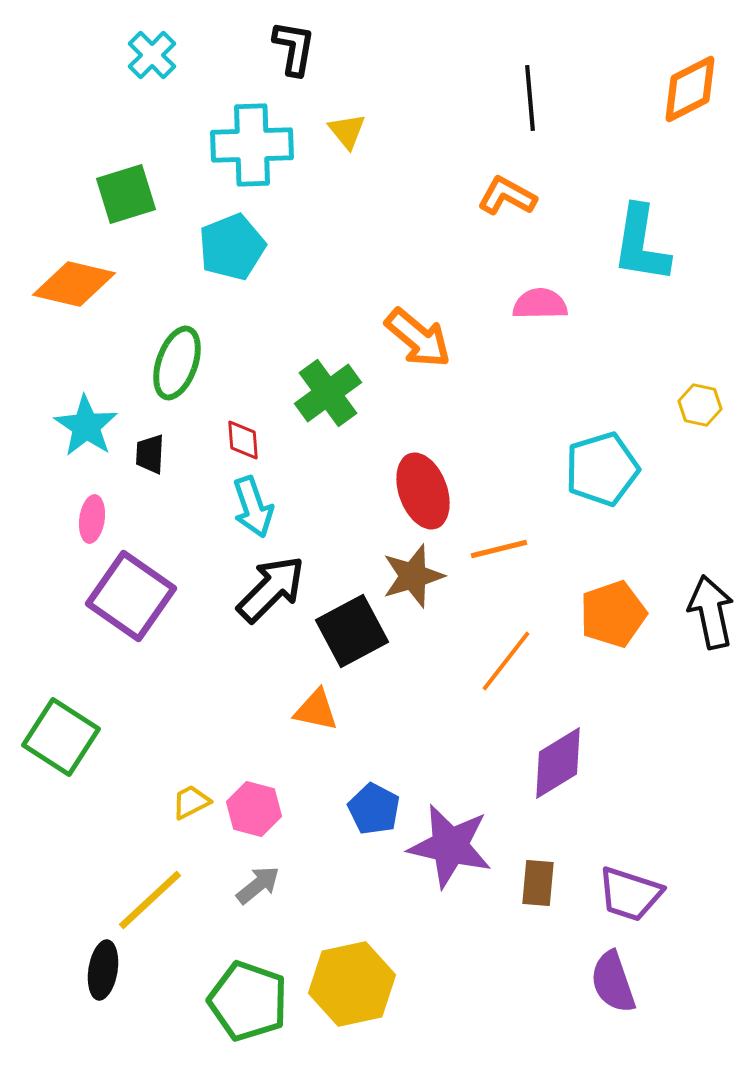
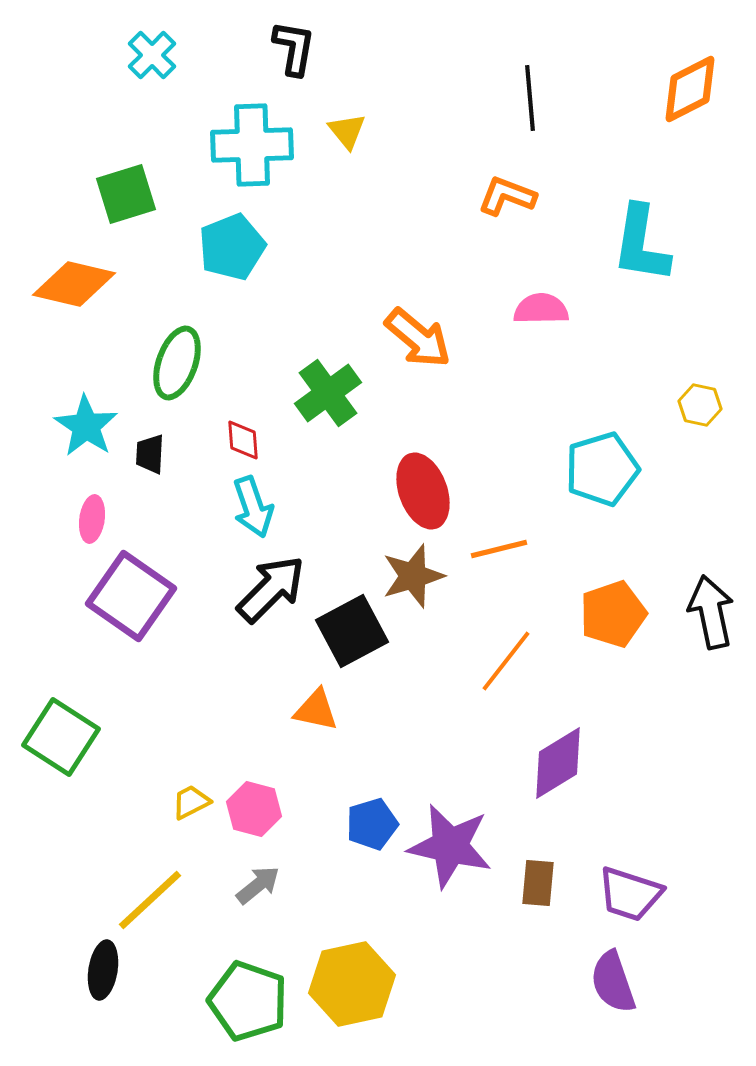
orange L-shape at (507, 196): rotated 8 degrees counterclockwise
pink semicircle at (540, 304): moved 1 px right, 5 px down
blue pentagon at (374, 809): moved 2 px left, 15 px down; rotated 27 degrees clockwise
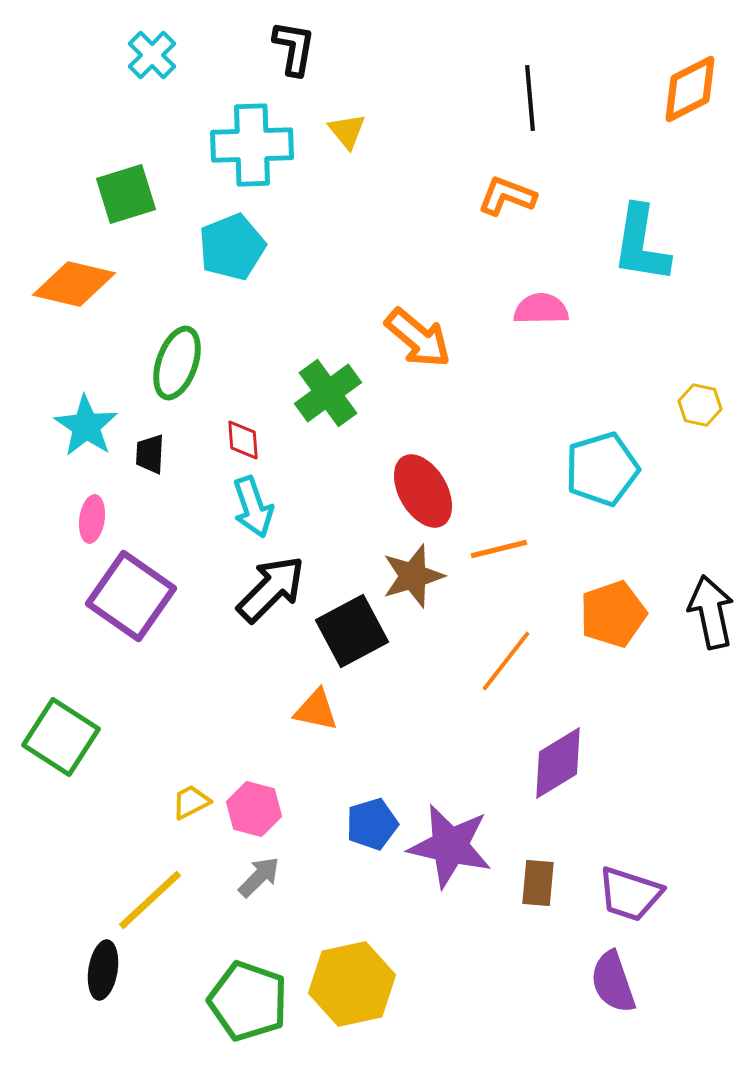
red ellipse at (423, 491): rotated 10 degrees counterclockwise
gray arrow at (258, 885): moved 1 px right, 8 px up; rotated 6 degrees counterclockwise
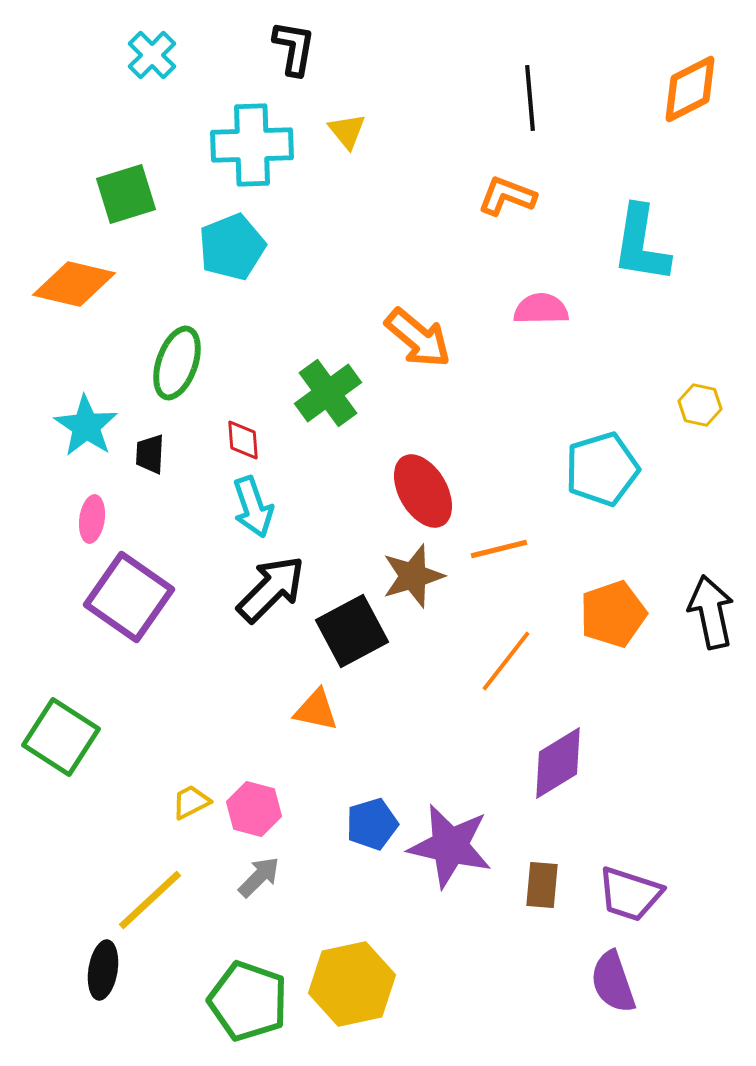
purple square at (131, 596): moved 2 px left, 1 px down
brown rectangle at (538, 883): moved 4 px right, 2 px down
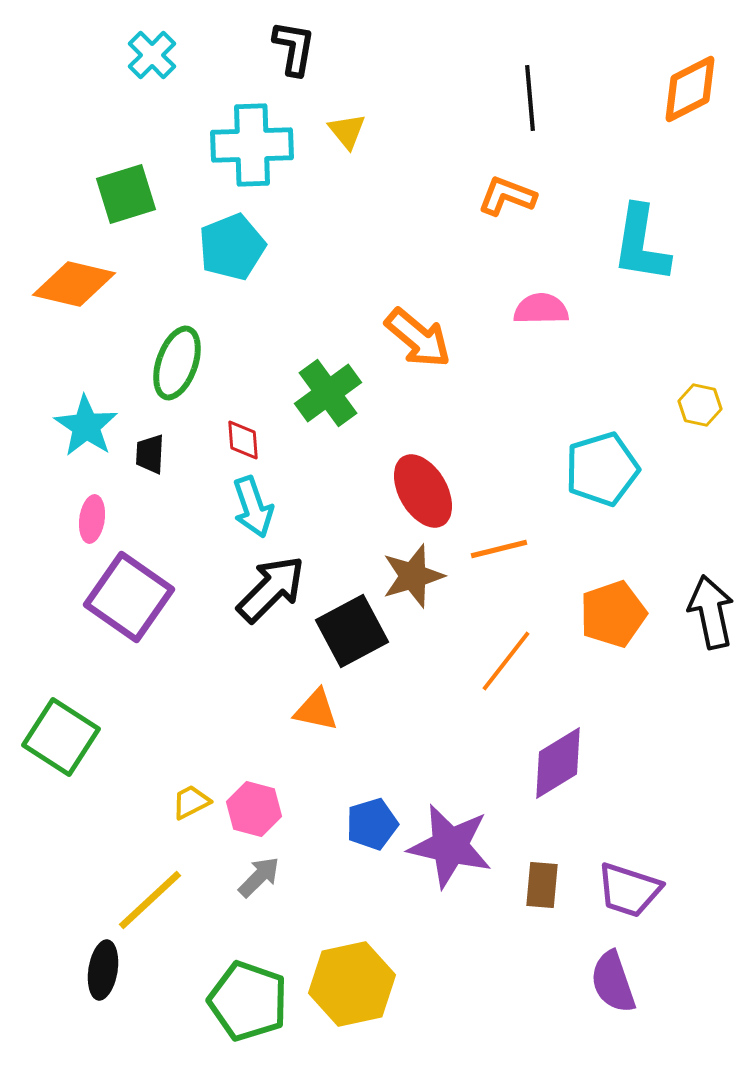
purple trapezoid at (630, 894): moved 1 px left, 4 px up
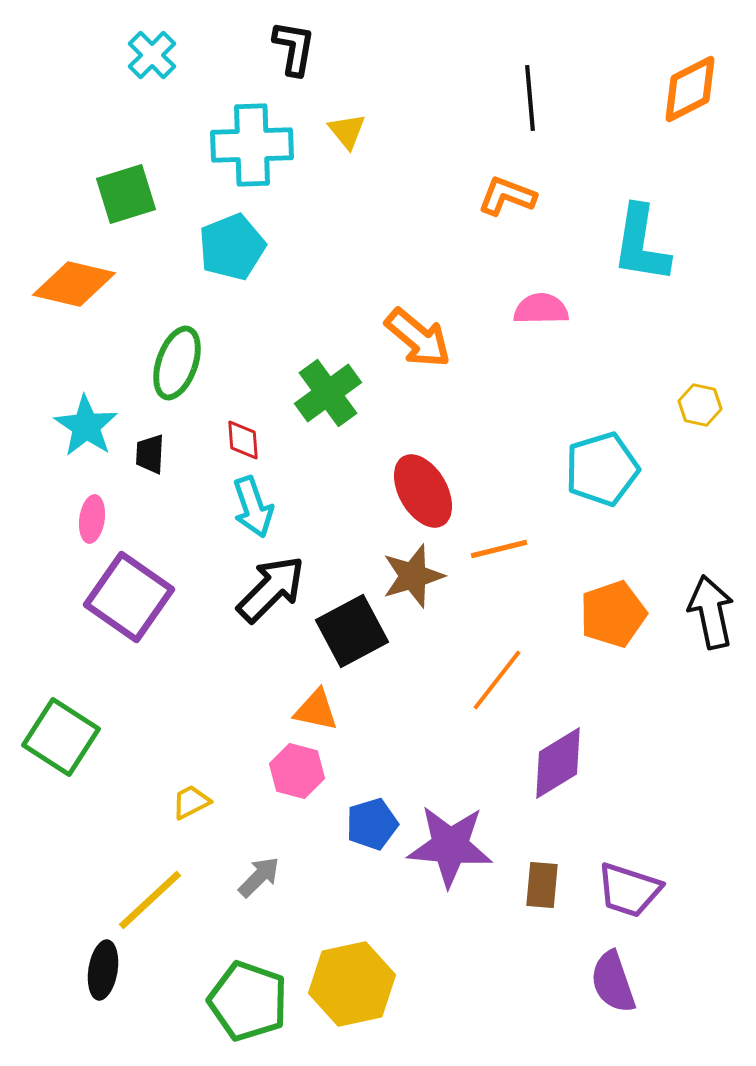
orange line at (506, 661): moved 9 px left, 19 px down
pink hexagon at (254, 809): moved 43 px right, 38 px up
purple star at (450, 846): rotated 8 degrees counterclockwise
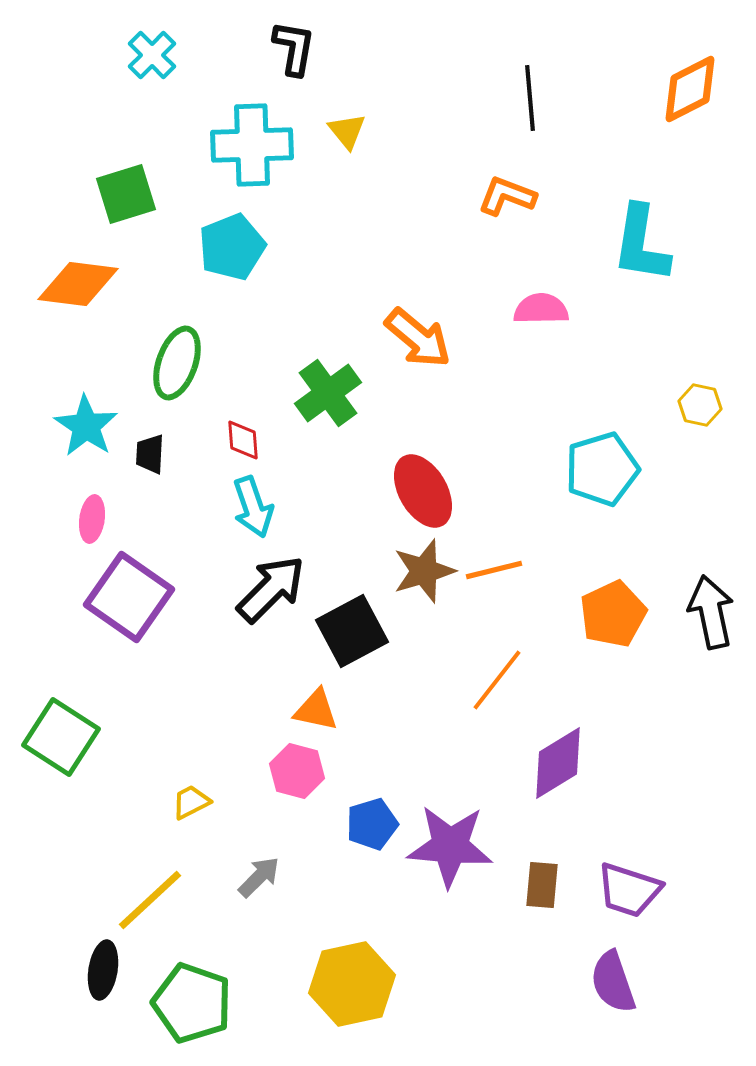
orange diamond at (74, 284): moved 4 px right; rotated 6 degrees counterclockwise
orange line at (499, 549): moved 5 px left, 21 px down
brown star at (413, 576): moved 11 px right, 5 px up
orange pentagon at (613, 614): rotated 6 degrees counterclockwise
green pentagon at (248, 1001): moved 56 px left, 2 px down
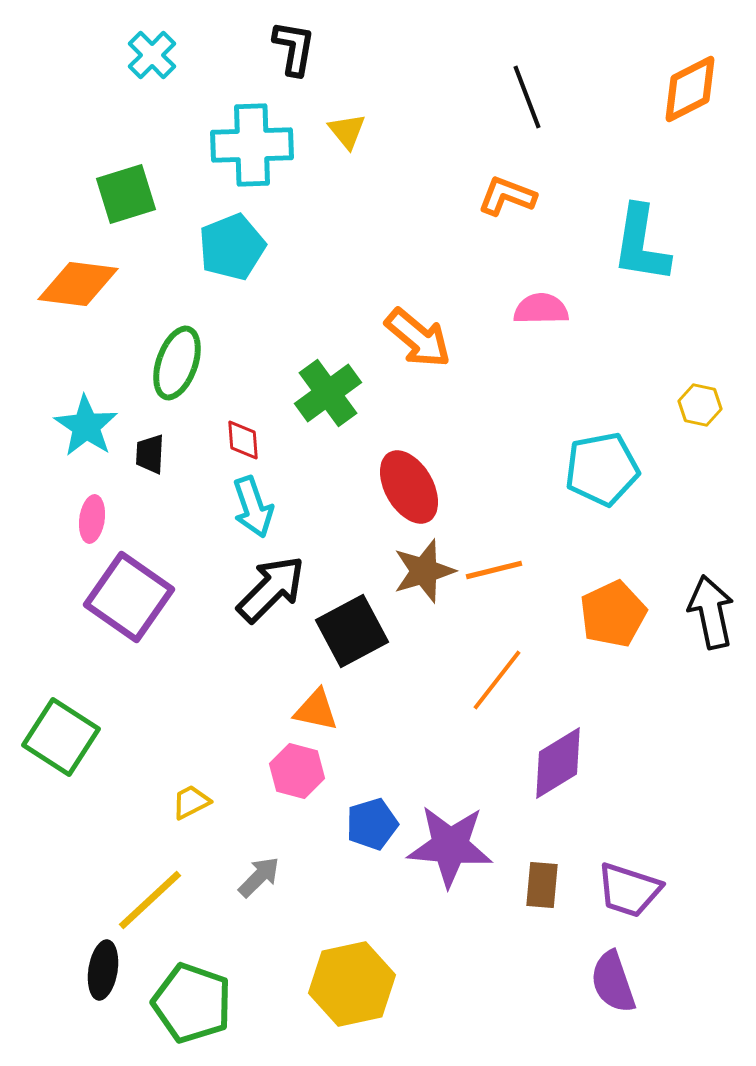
black line at (530, 98): moved 3 px left, 1 px up; rotated 16 degrees counterclockwise
cyan pentagon at (602, 469): rotated 6 degrees clockwise
red ellipse at (423, 491): moved 14 px left, 4 px up
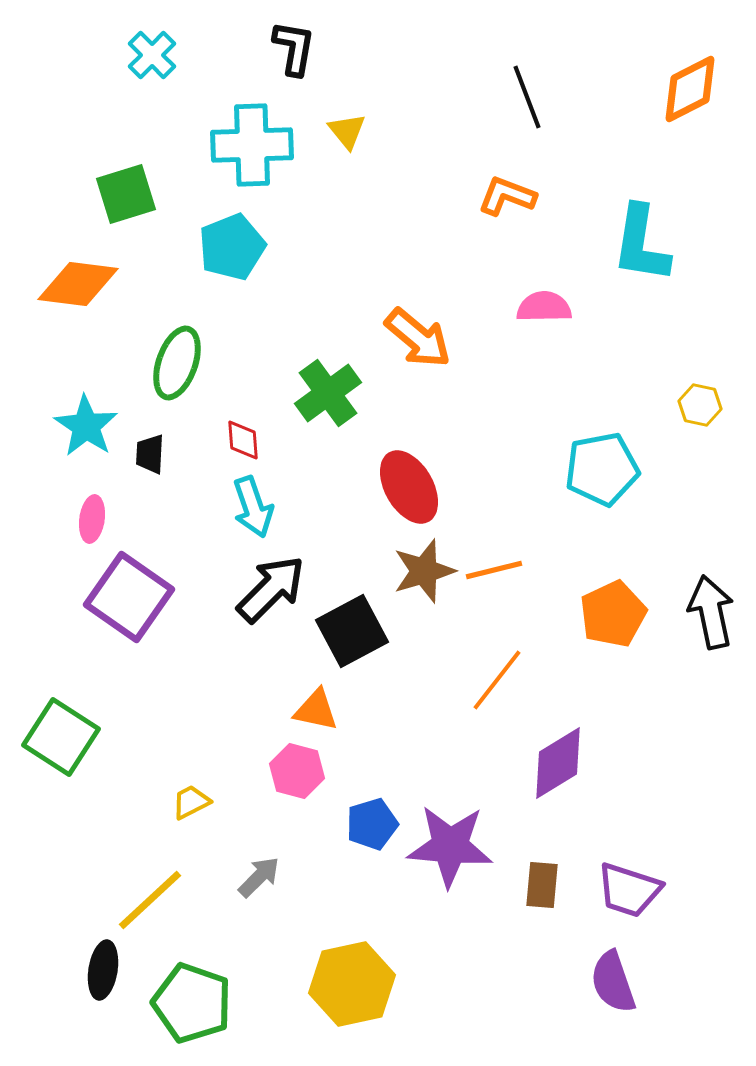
pink semicircle at (541, 309): moved 3 px right, 2 px up
